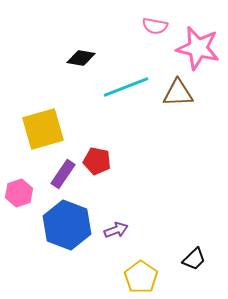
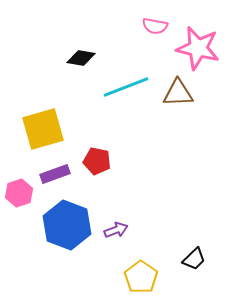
purple rectangle: moved 8 px left; rotated 36 degrees clockwise
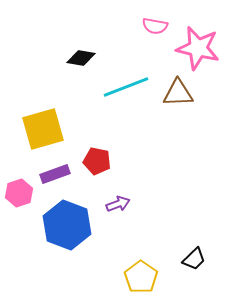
purple arrow: moved 2 px right, 26 px up
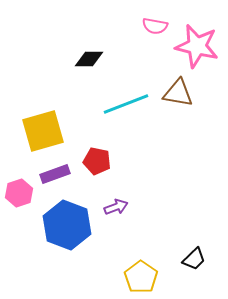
pink star: moved 1 px left, 2 px up
black diamond: moved 8 px right, 1 px down; rotated 8 degrees counterclockwise
cyan line: moved 17 px down
brown triangle: rotated 12 degrees clockwise
yellow square: moved 2 px down
purple arrow: moved 2 px left, 3 px down
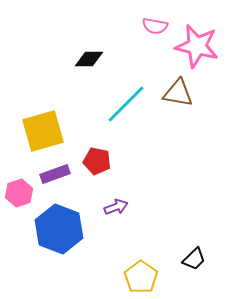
cyan line: rotated 24 degrees counterclockwise
blue hexagon: moved 8 px left, 4 px down
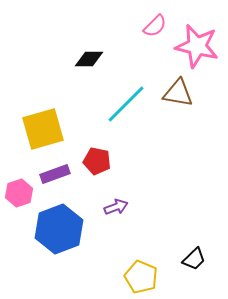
pink semicircle: rotated 55 degrees counterclockwise
yellow square: moved 2 px up
blue hexagon: rotated 18 degrees clockwise
yellow pentagon: rotated 12 degrees counterclockwise
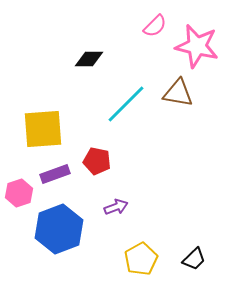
yellow square: rotated 12 degrees clockwise
yellow pentagon: moved 18 px up; rotated 20 degrees clockwise
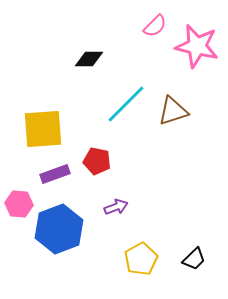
brown triangle: moved 5 px left, 18 px down; rotated 28 degrees counterclockwise
pink hexagon: moved 11 px down; rotated 24 degrees clockwise
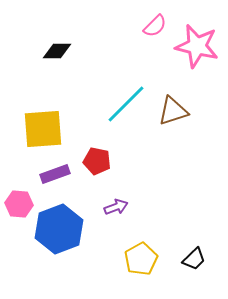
black diamond: moved 32 px left, 8 px up
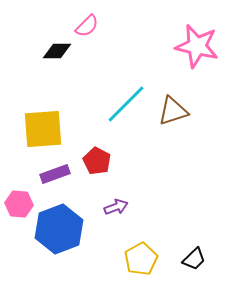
pink semicircle: moved 68 px left
red pentagon: rotated 16 degrees clockwise
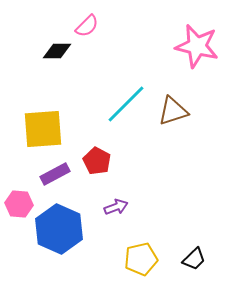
purple rectangle: rotated 8 degrees counterclockwise
blue hexagon: rotated 15 degrees counterclockwise
yellow pentagon: rotated 16 degrees clockwise
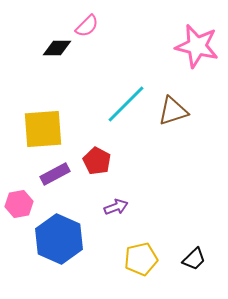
black diamond: moved 3 px up
pink hexagon: rotated 16 degrees counterclockwise
blue hexagon: moved 10 px down
